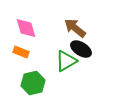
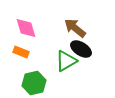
green hexagon: moved 1 px right
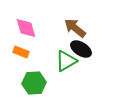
green hexagon: rotated 10 degrees clockwise
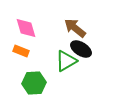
orange rectangle: moved 1 px up
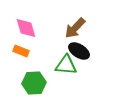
brown arrow: rotated 85 degrees counterclockwise
black ellipse: moved 2 px left, 2 px down
green triangle: moved 4 px down; rotated 35 degrees clockwise
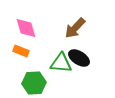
black ellipse: moved 7 px down
green triangle: moved 5 px left, 2 px up
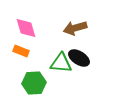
brown arrow: rotated 30 degrees clockwise
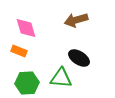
brown arrow: moved 1 px right, 8 px up
orange rectangle: moved 2 px left
green triangle: moved 15 px down
green hexagon: moved 7 px left
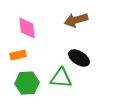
pink diamond: moved 1 px right; rotated 10 degrees clockwise
orange rectangle: moved 1 px left, 4 px down; rotated 35 degrees counterclockwise
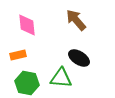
brown arrow: rotated 65 degrees clockwise
pink diamond: moved 3 px up
green hexagon: rotated 15 degrees clockwise
